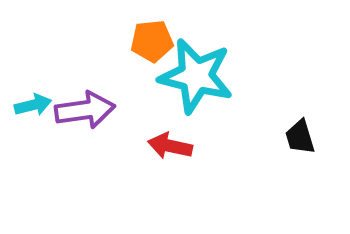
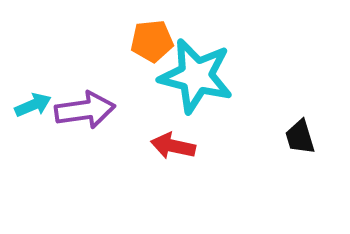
cyan arrow: rotated 9 degrees counterclockwise
red arrow: moved 3 px right
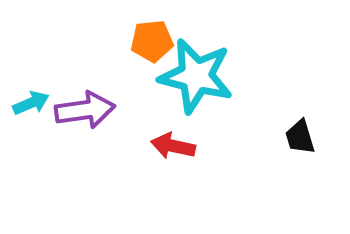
cyan arrow: moved 2 px left, 2 px up
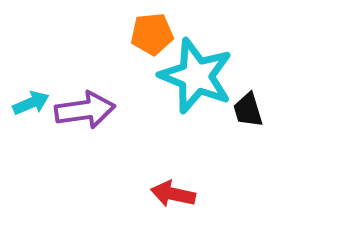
orange pentagon: moved 7 px up
cyan star: rotated 8 degrees clockwise
black trapezoid: moved 52 px left, 27 px up
red arrow: moved 48 px down
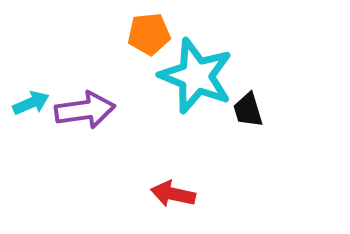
orange pentagon: moved 3 px left
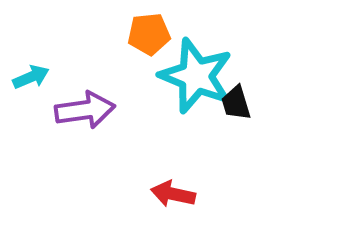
cyan arrow: moved 26 px up
black trapezoid: moved 12 px left, 7 px up
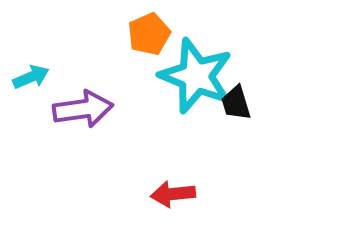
orange pentagon: rotated 18 degrees counterclockwise
purple arrow: moved 2 px left, 1 px up
red arrow: rotated 18 degrees counterclockwise
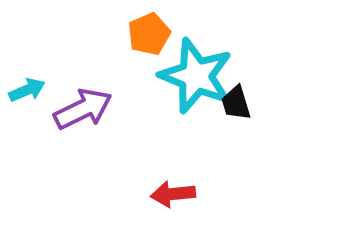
cyan arrow: moved 4 px left, 13 px down
purple arrow: rotated 18 degrees counterclockwise
